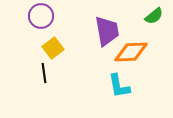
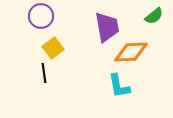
purple trapezoid: moved 4 px up
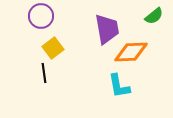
purple trapezoid: moved 2 px down
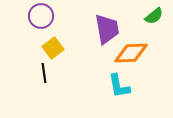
orange diamond: moved 1 px down
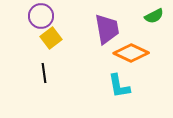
green semicircle: rotated 12 degrees clockwise
yellow square: moved 2 px left, 10 px up
orange diamond: rotated 28 degrees clockwise
